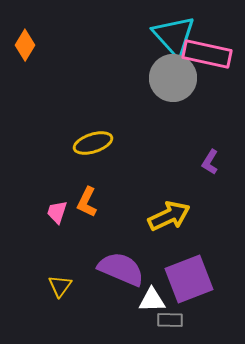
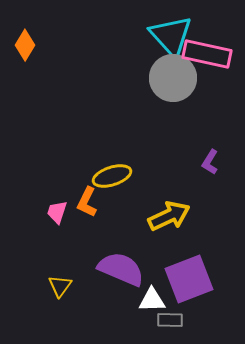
cyan triangle: moved 3 px left
yellow ellipse: moved 19 px right, 33 px down
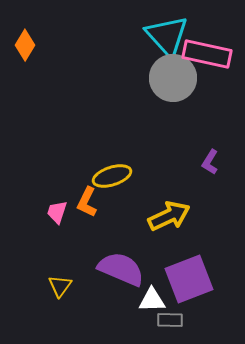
cyan triangle: moved 4 px left
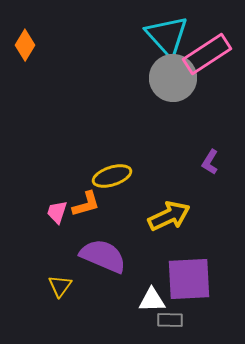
pink rectangle: rotated 45 degrees counterclockwise
orange L-shape: moved 1 px left, 2 px down; rotated 132 degrees counterclockwise
purple semicircle: moved 18 px left, 13 px up
purple square: rotated 18 degrees clockwise
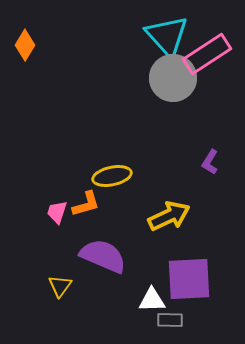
yellow ellipse: rotated 6 degrees clockwise
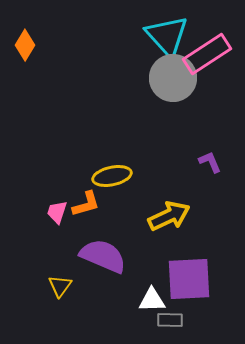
purple L-shape: rotated 125 degrees clockwise
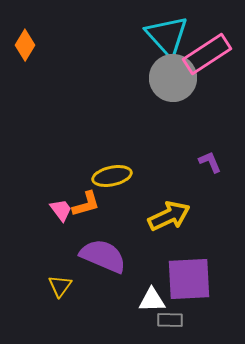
pink trapezoid: moved 4 px right, 2 px up; rotated 125 degrees clockwise
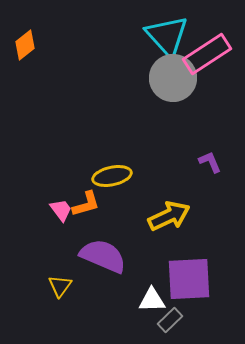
orange diamond: rotated 20 degrees clockwise
gray rectangle: rotated 45 degrees counterclockwise
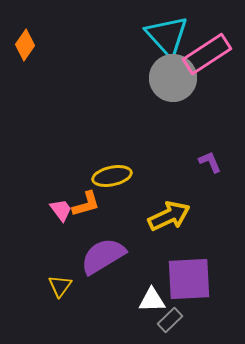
orange diamond: rotated 16 degrees counterclockwise
purple semicircle: rotated 54 degrees counterclockwise
